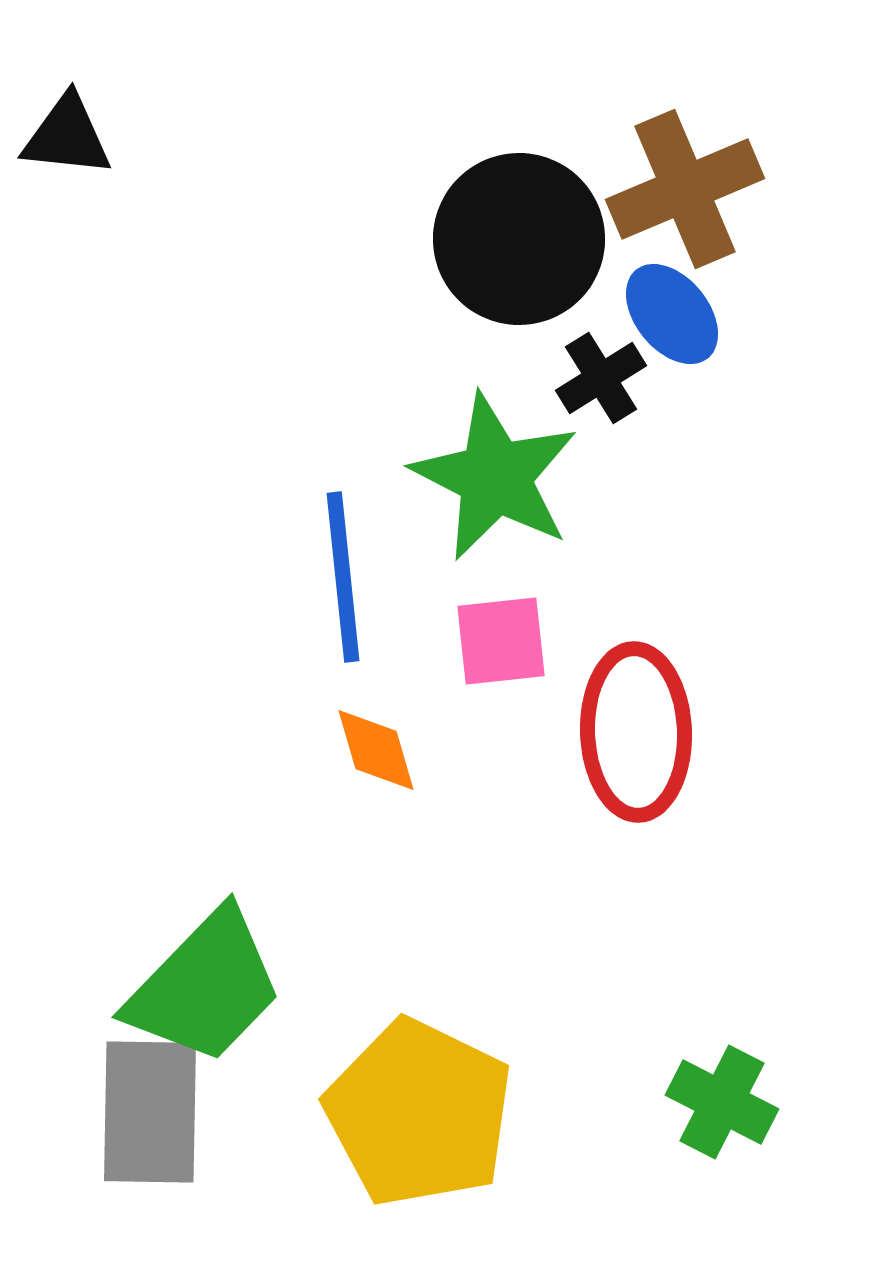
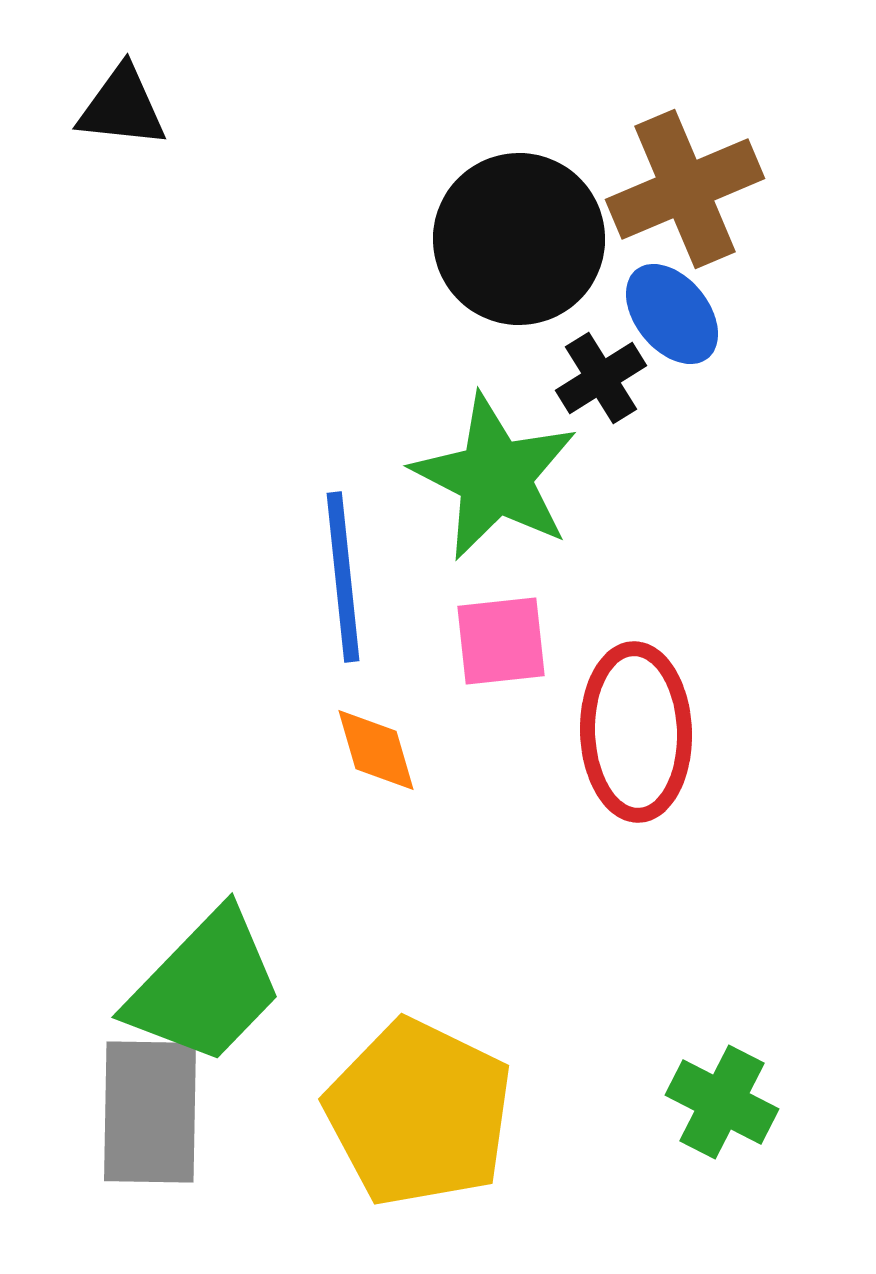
black triangle: moved 55 px right, 29 px up
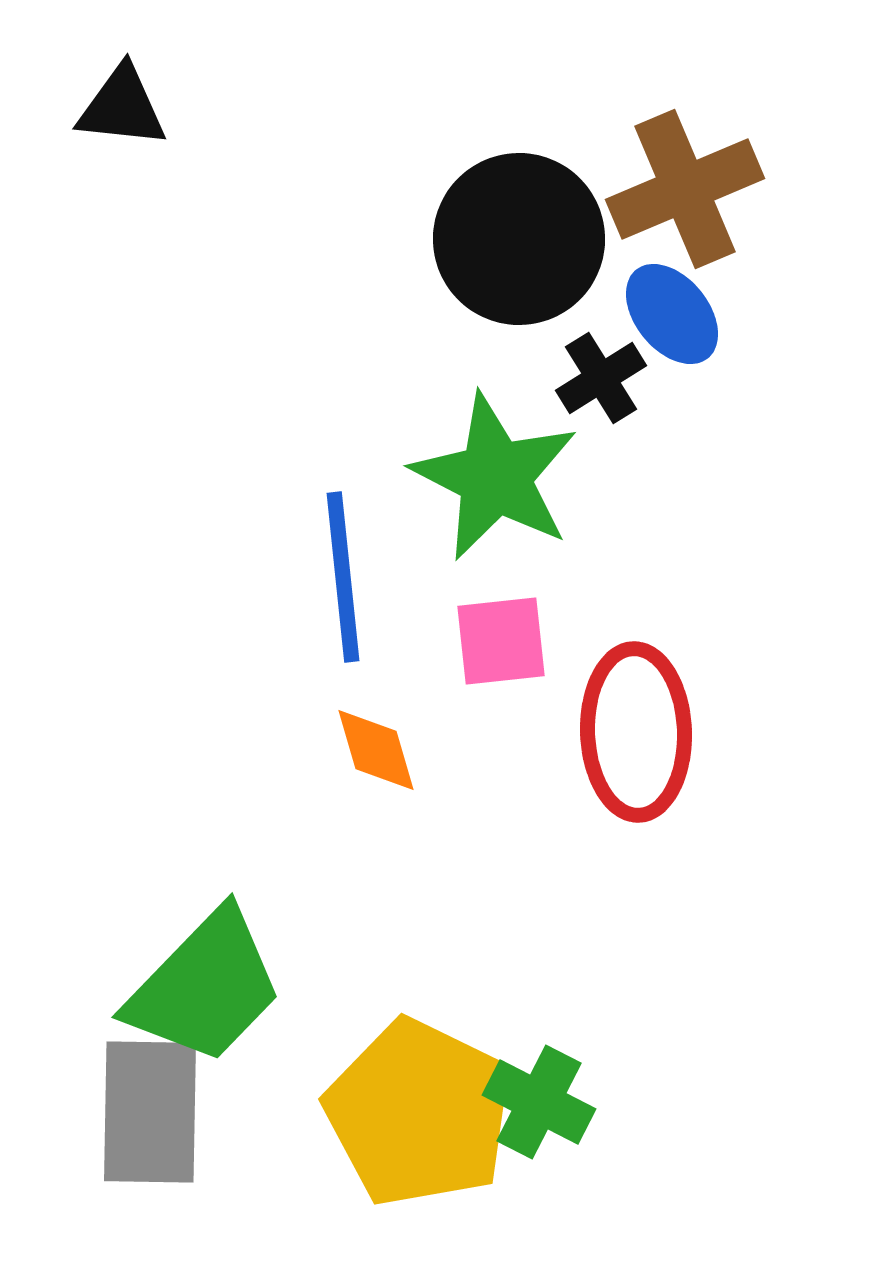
green cross: moved 183 px left
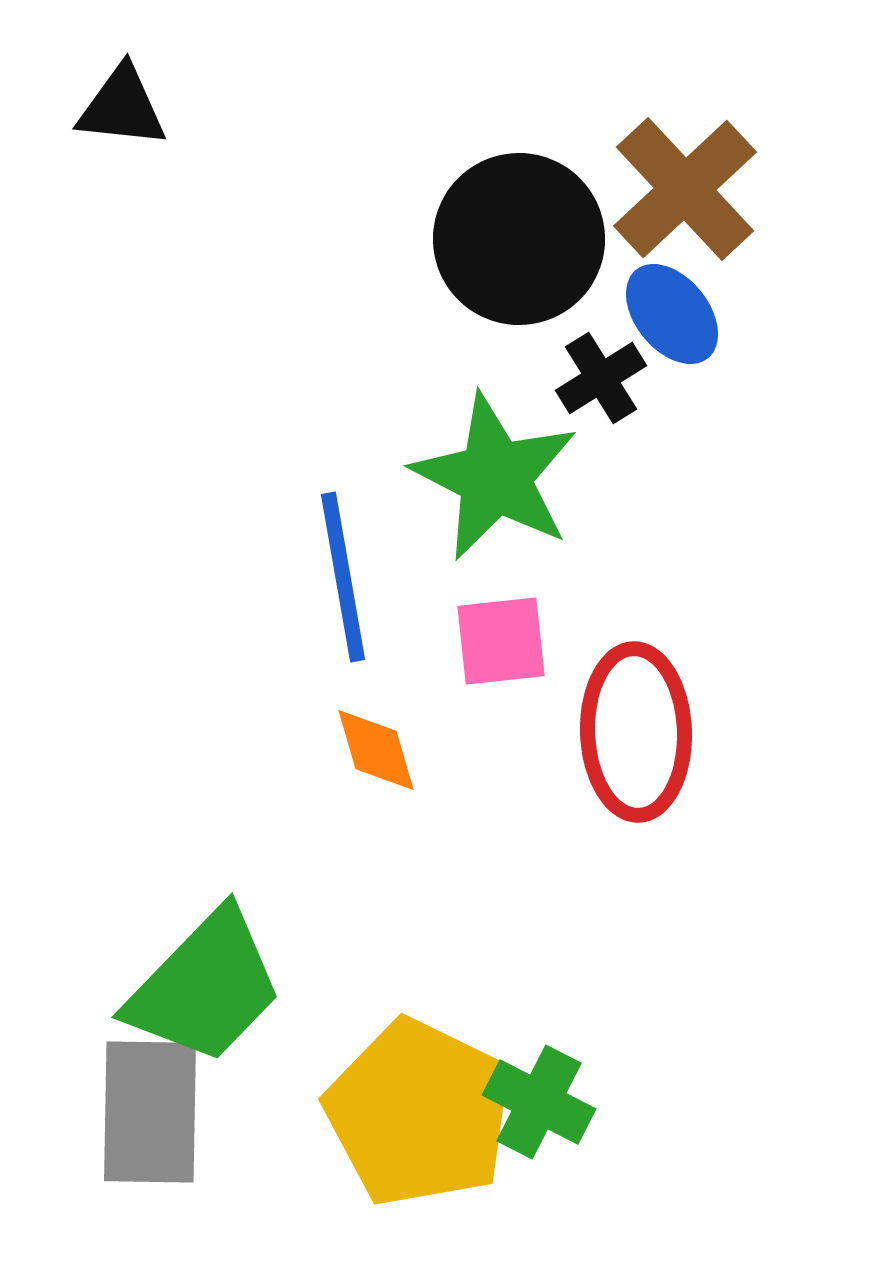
brown cross: rotated 20 degrees counterclockwise
blue line: rotated 4 degrees counterclockwise
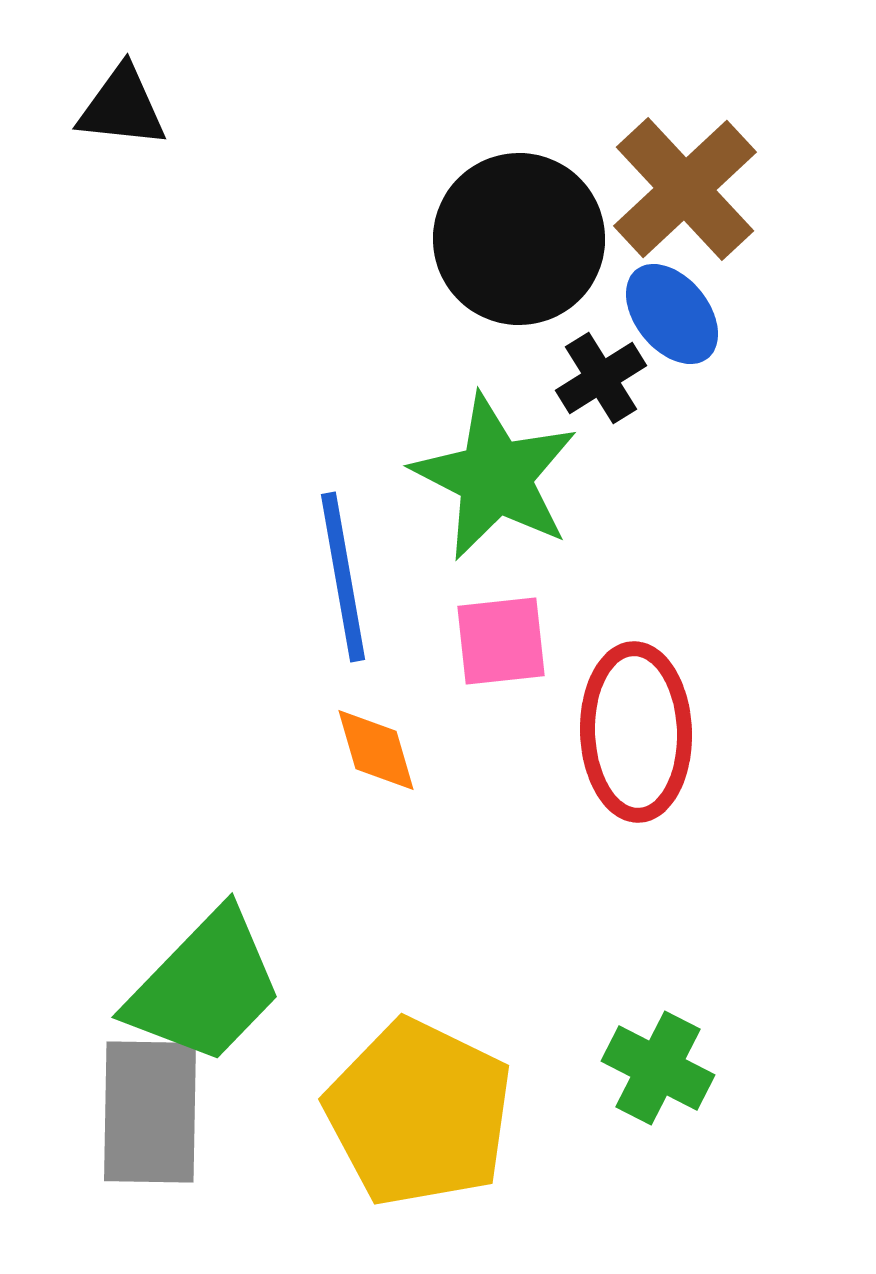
green cross: moved 119 px right, 34 px up
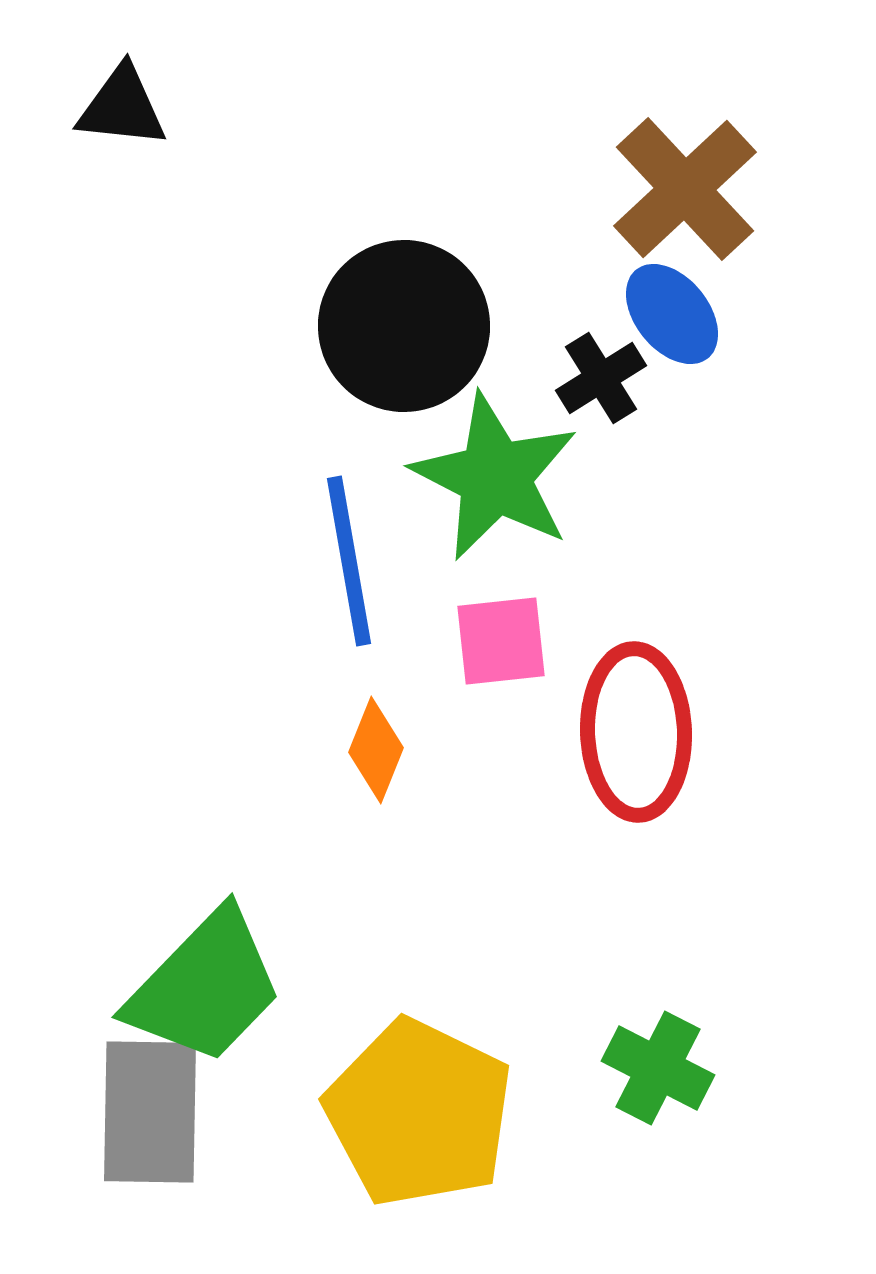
black circle: moved 115 px left, 87 px down
blue line: moved 6 px right, 16 px up
orange diamond: rotated 38 degrees clockwise
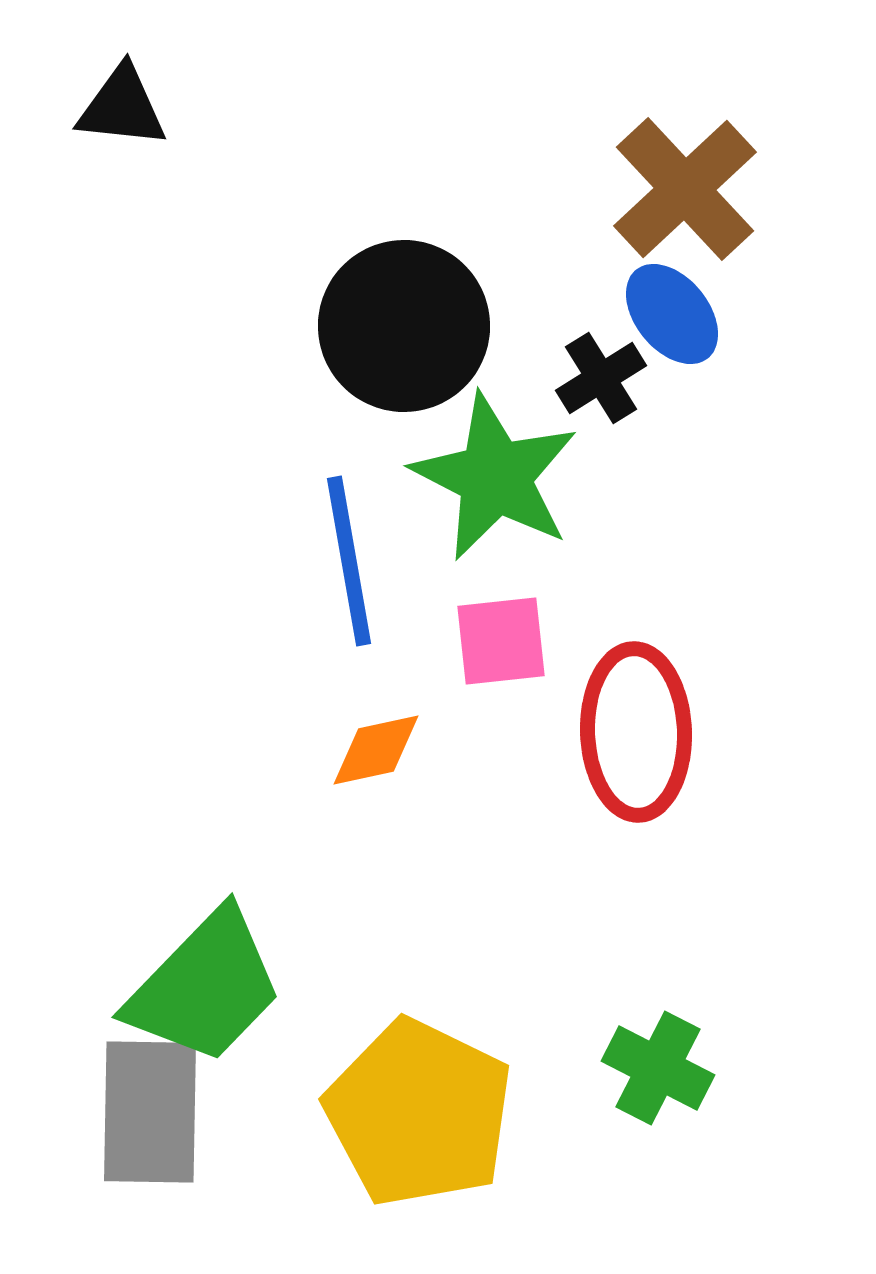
orange diamond: rotated 56 degrees clockwise
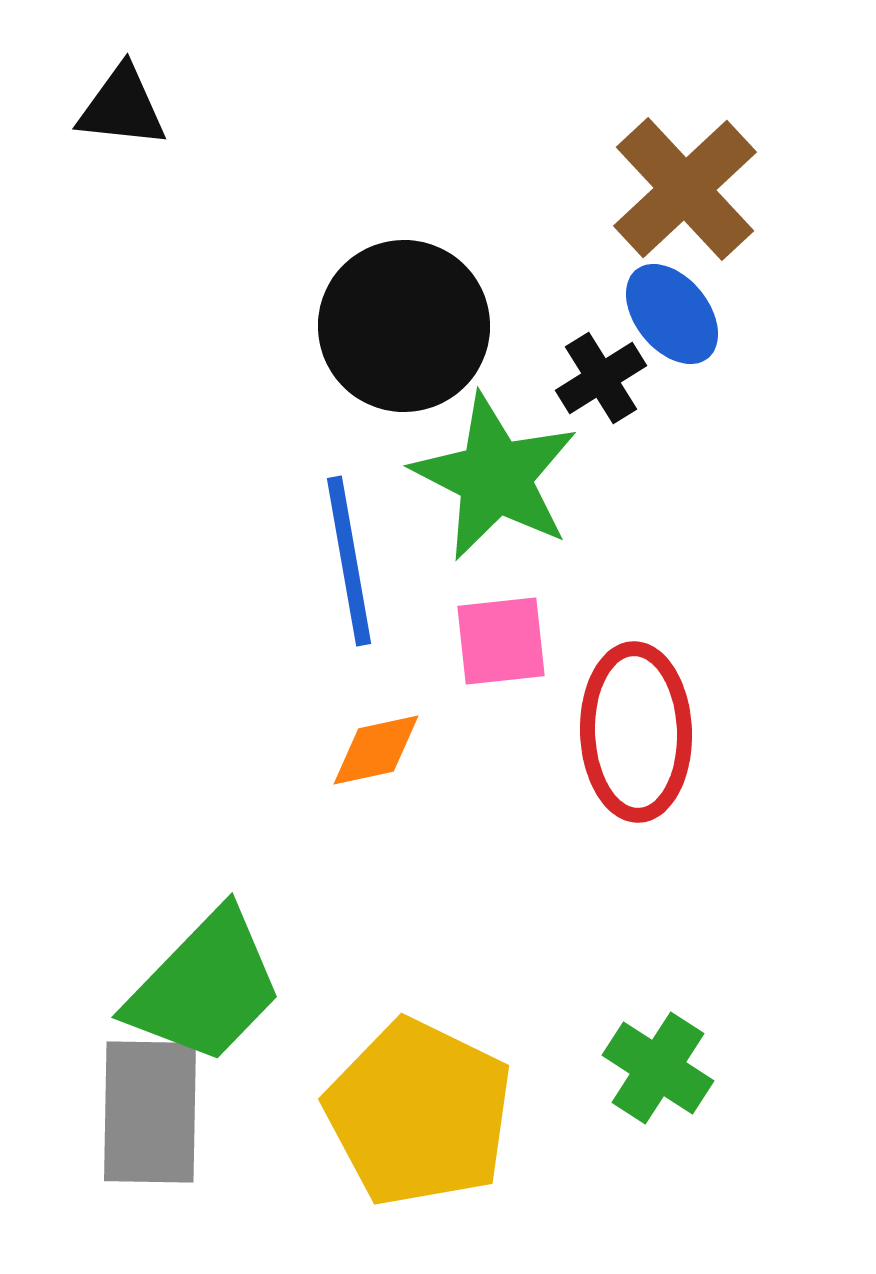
green cross: rotated 6 degrees clockwise
